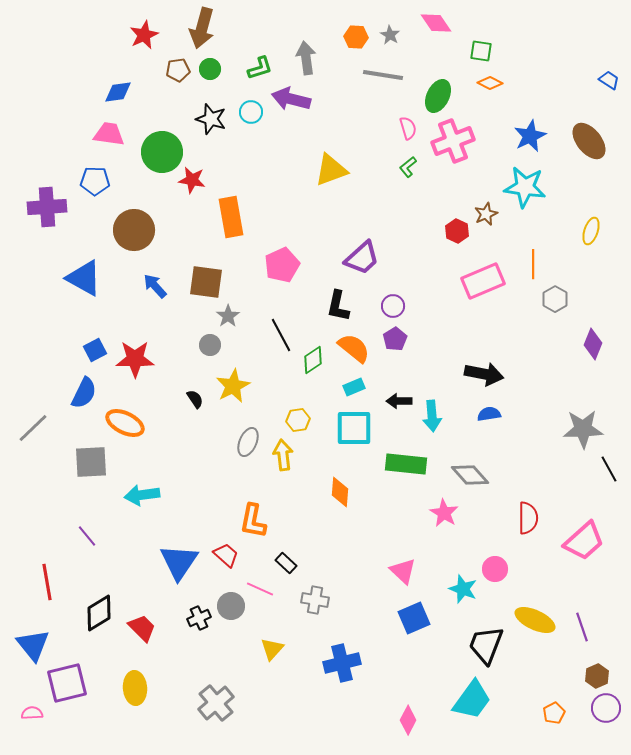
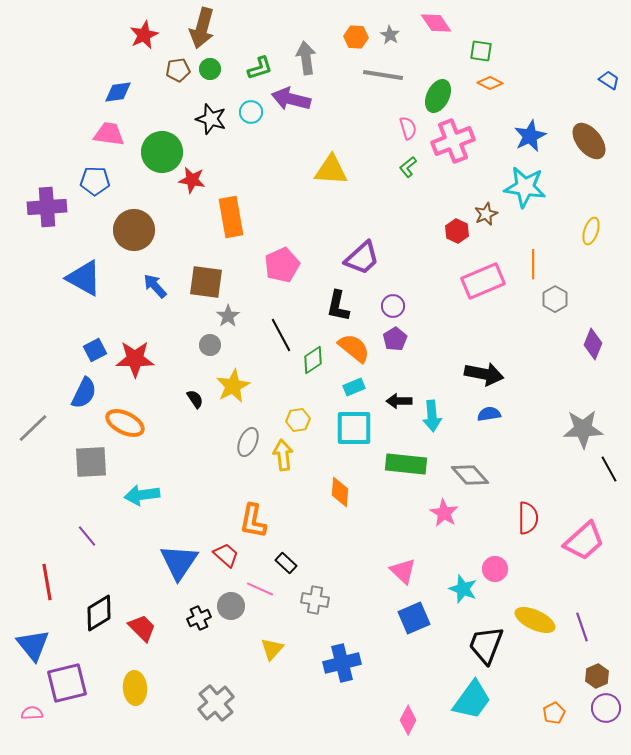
yellow triangle at (331, 170): rotated 24 degrees clockwise
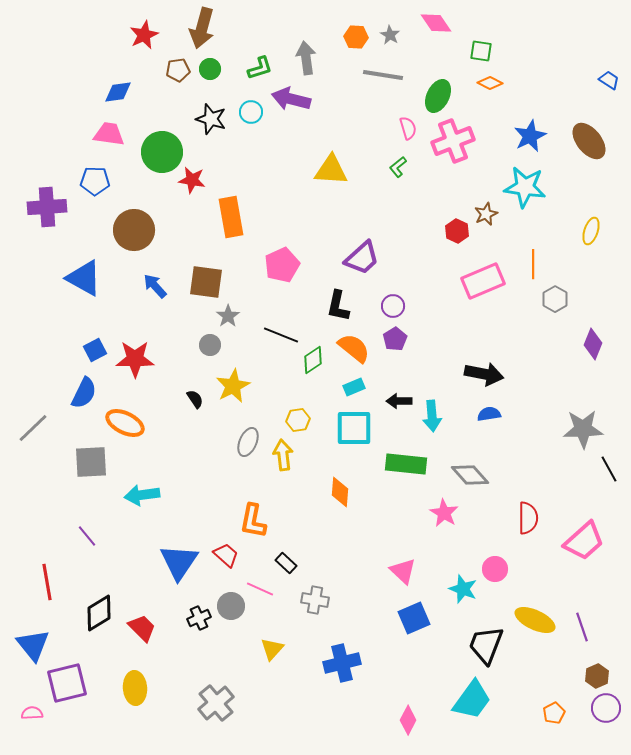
green L-shape at (408, 167): moved 10 px left
black line at (281, 335): rotated 40 degrees counterclockwise
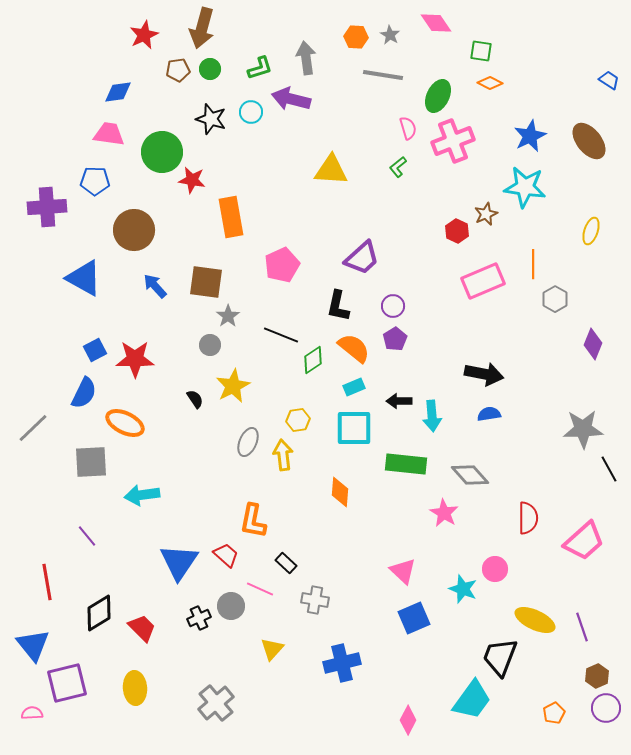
black trapezoid at (486, 645): moved 14 px right, 12 px down
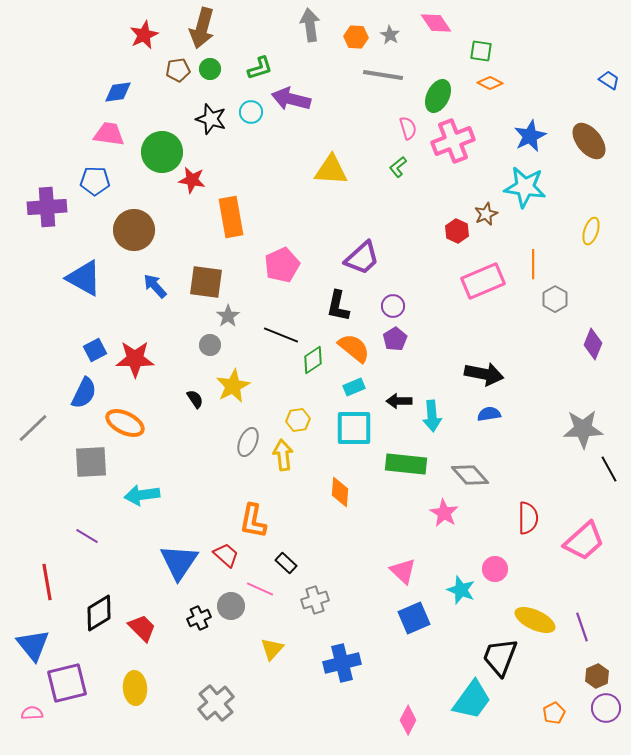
gray arrow at (306, 58): moved 4 px right, 33 px up
purple line at (87, 536): rotated 20 degrees counterclockwise
cyan star at (463, 589): moved 2 px left, 1 px down
gray cross at (315, 600): rotated 28 degrees counterclockwise
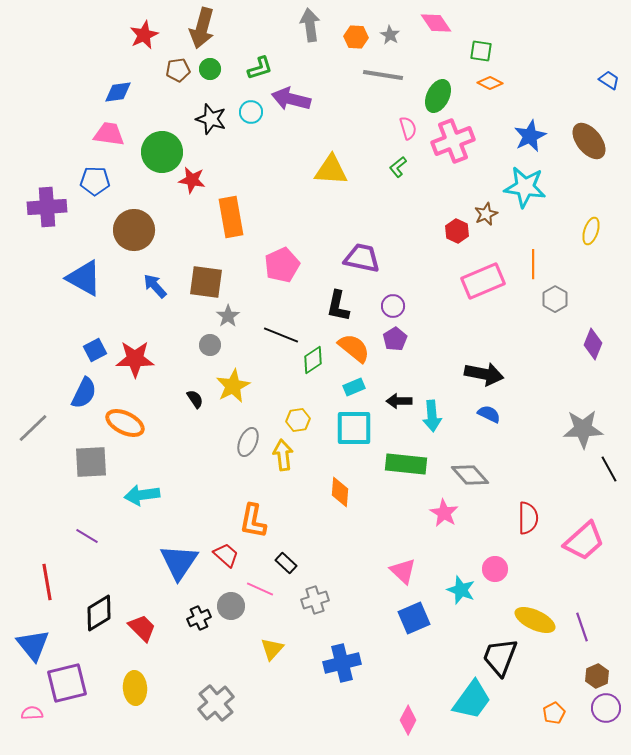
purple trapezoid at (362, 258): rotated 126 degrees counterclockwise
blue semicircle at (489, 414): rotated 35 degrees clockwise
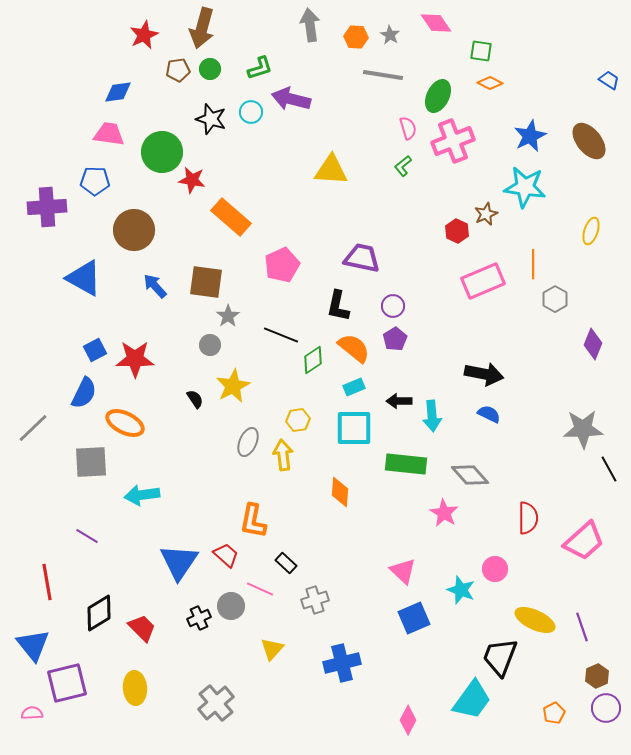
green L-shape at (398, 167): moved 5 px right, 1 px up
orange rectangle at (231, 217): rotated 39 degrees counterclockwise
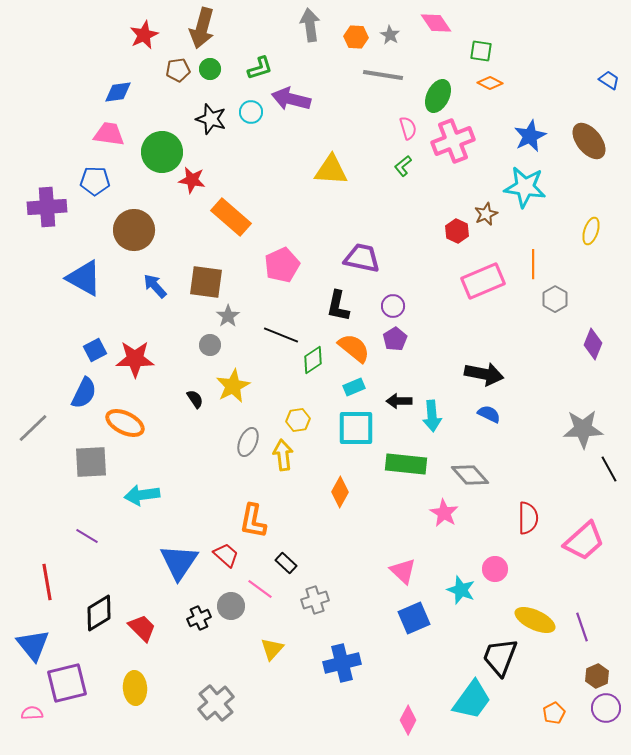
cyan square at (354, 428): moved 2 px right
orange diamond at (340, 492): rotated 24 degrees clockwise
pink line at (260, 589): rotated 12 degrees clockwise
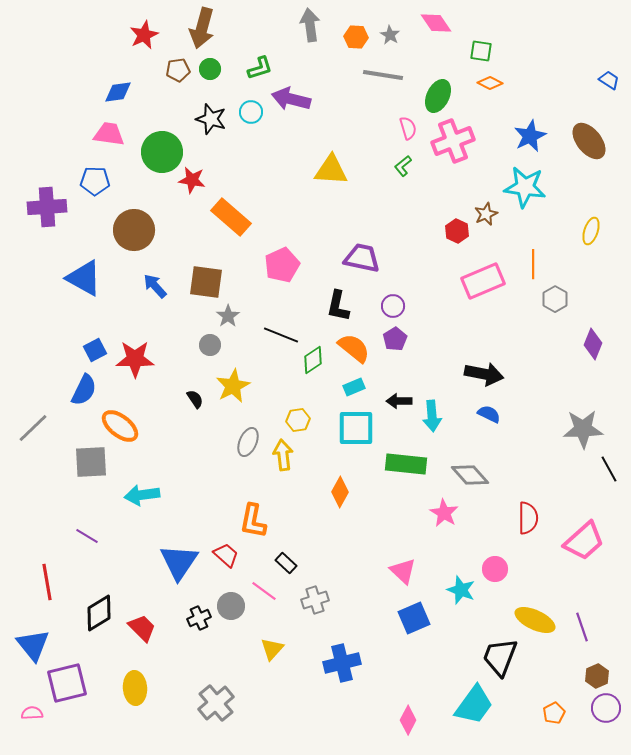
blue semicircle at (84, 393): moved 3 px up
orange ellipse at (125, 423): moved 5 px left, 3 px down; rotated 12 degrees clockwise
pink line at (260, 589): moved 4 px right, 2 px down
cyan trapezoid at (472, 700): moved 2 px right, 5 px down
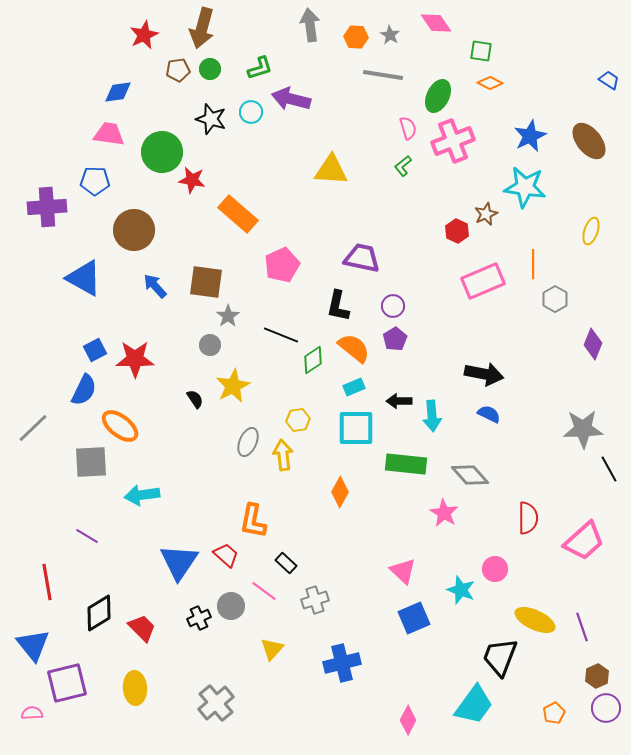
orange rectangle at (231, 217): moved 7 px right, 3 px up
